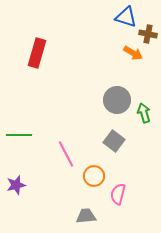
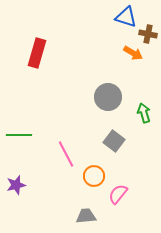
gray circle: moved 9 px left, 3 px up
pink semicircle: rotated 25 degrees clockwise
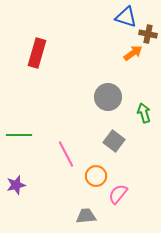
orange arrow: rotated 66 degrees counterclockwise
orange circle: moved 2 px right
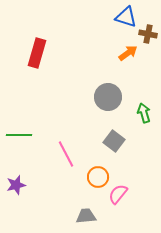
orange arrow: moved 5 px left
orange circle: moved 2 px right, 1 px down
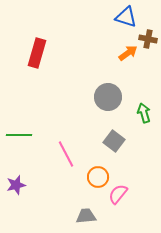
brown cross: moved 5 px down
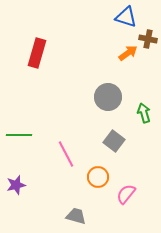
pink semicircle: moved 8 px right
gray trapezoid: moved 10 px left; rotated 20 degrees clockwise
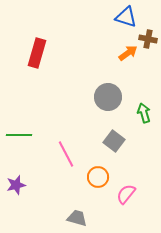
gray trapezoid: moved 1 px right, 2 px down
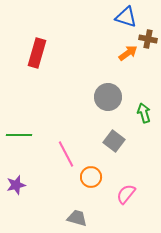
orange circle: moved 7 px left
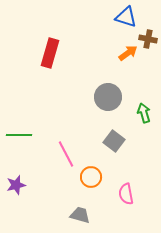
red rectangle: moved 13 px right
pink semicircle: rotated 50 degrees counterclockwise
gray trapezoid: moved 3 px right, 3 px up
